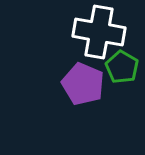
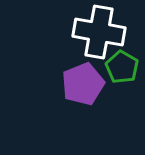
purple pentagon: rotated 27 degrees clockwise
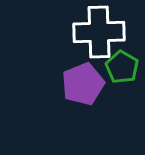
white cross: rotated 12 degrees counterclockwise
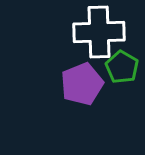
purple pentagon: moved 1 px left
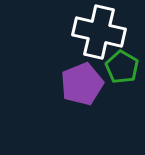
white cross: rotated 15 degrees clockwise
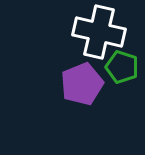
green pentagon: rotated 12 degrees counterclockwise
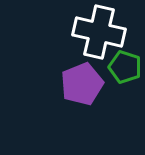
green pentagon: moved 3 px right
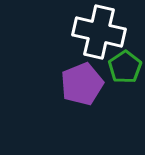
green pentagon: rotated 20 degrees clockwise
